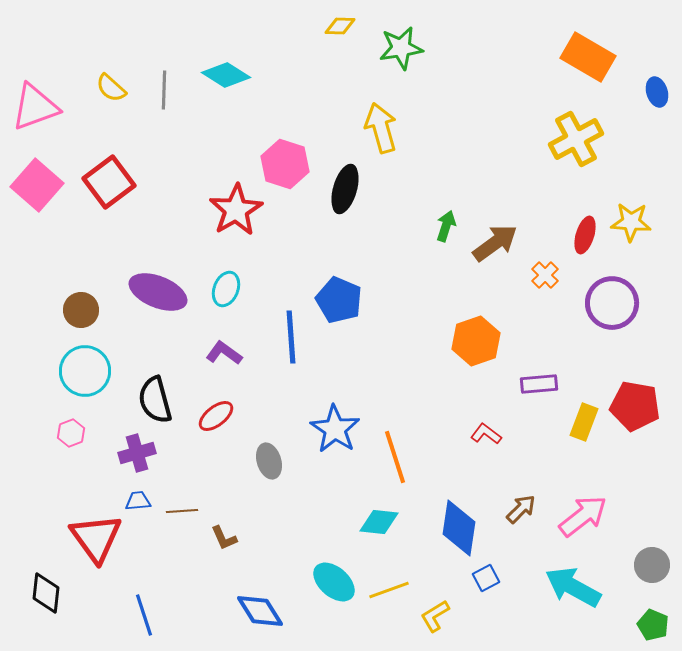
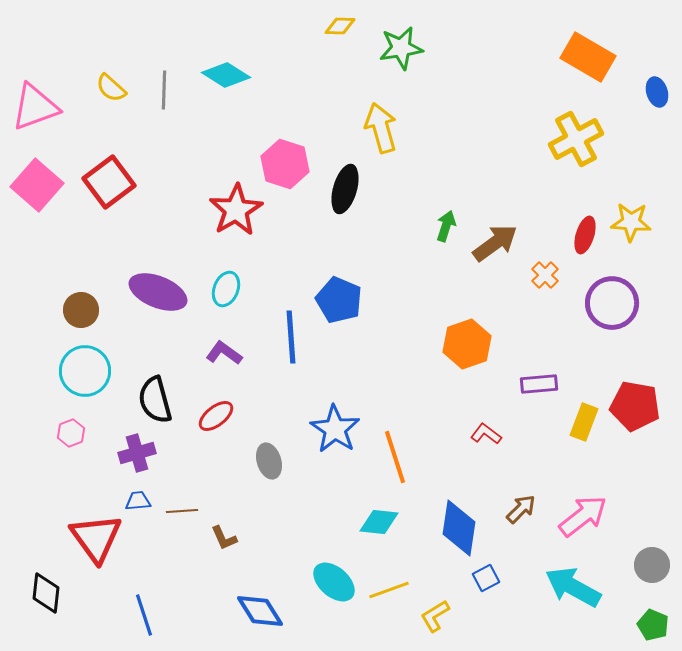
orange hexagon at (476, 341): moved 9 px left, 3 px down
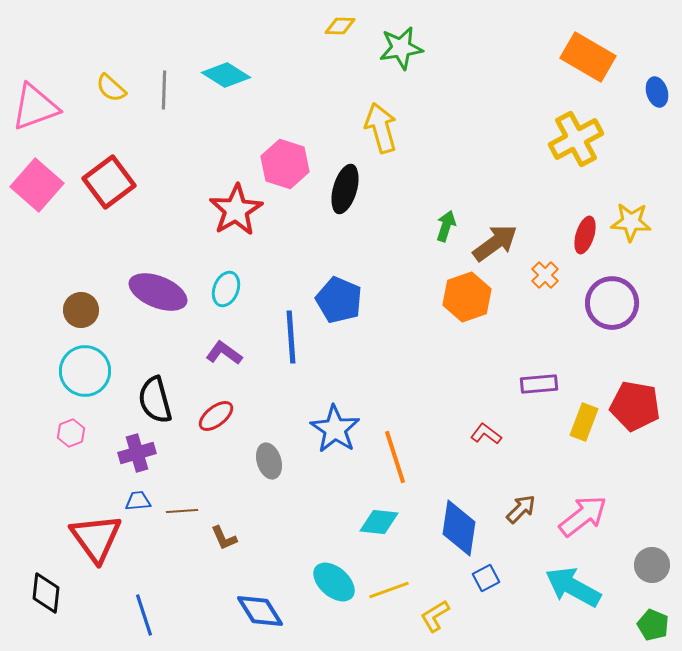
orange hexagon at (467, 344): moved 47 px up
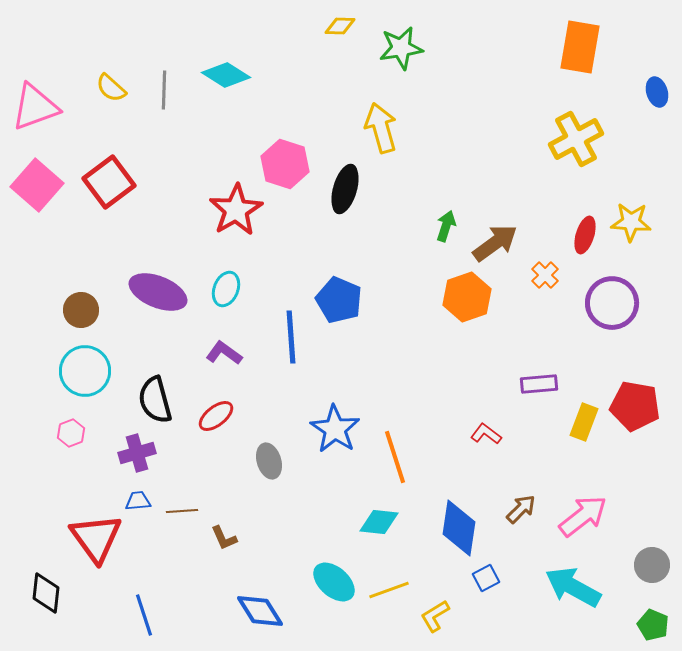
orange rectangle at (588, 57): moved 8 px left, 10 px up; rotated 70 degrees clockwise
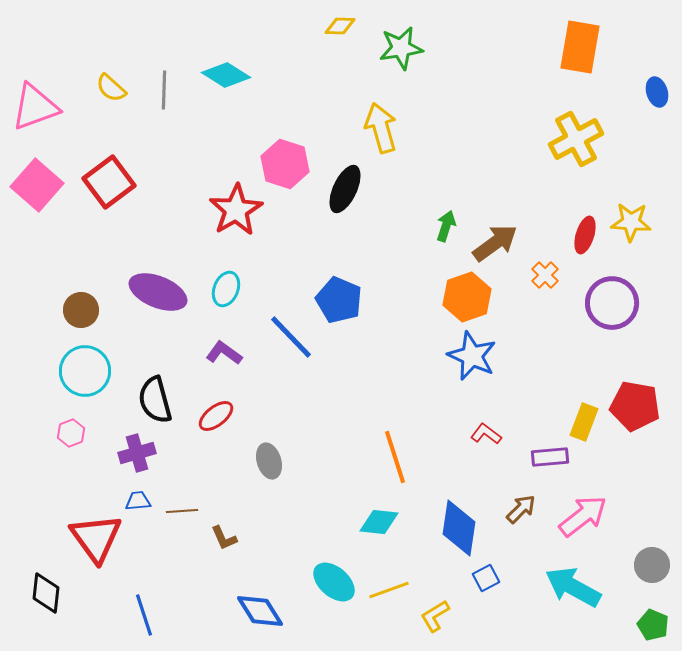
black ellipse at (345, 189): rotated 9 degrees clockwise
blue line at (291, 337): rotated 40 degrees counterclockwise
purple rectangle at (539, 384): moved 11 px right, 73 px down
blue star at (335, 429): moved 137 px right, 73 px up; rotated 9 degrees counterclockwise
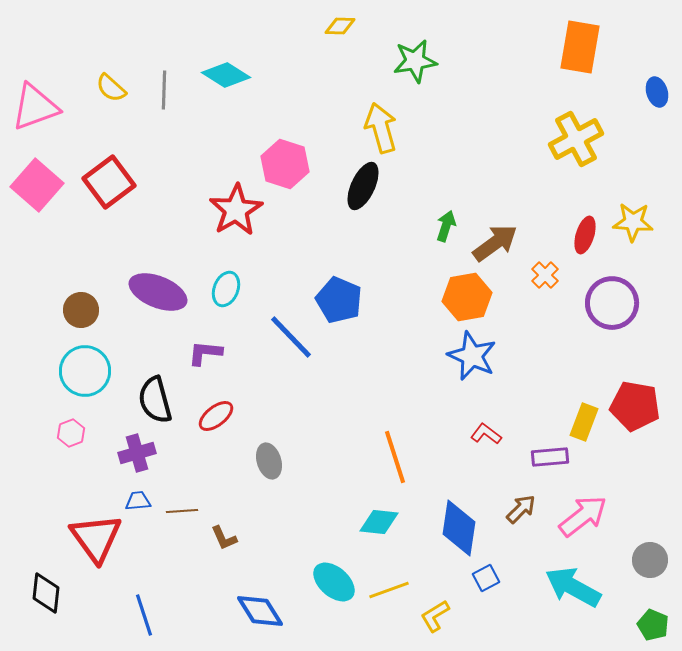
green star at (401, 48): moved 14 px right, 13 px down
black ellipse at (345, 189): moved 18 px right, 3 px up
yellow star at (631, 222): moved 2 px right
orange hexagon at (467, 297): rotated 9 degrees clockwise
purple L-shape at (224, 353): moved 19 px left; rotated 30 degrees counterclockwise
gray circle at (652, 565): moved 2 px left, 5 px up
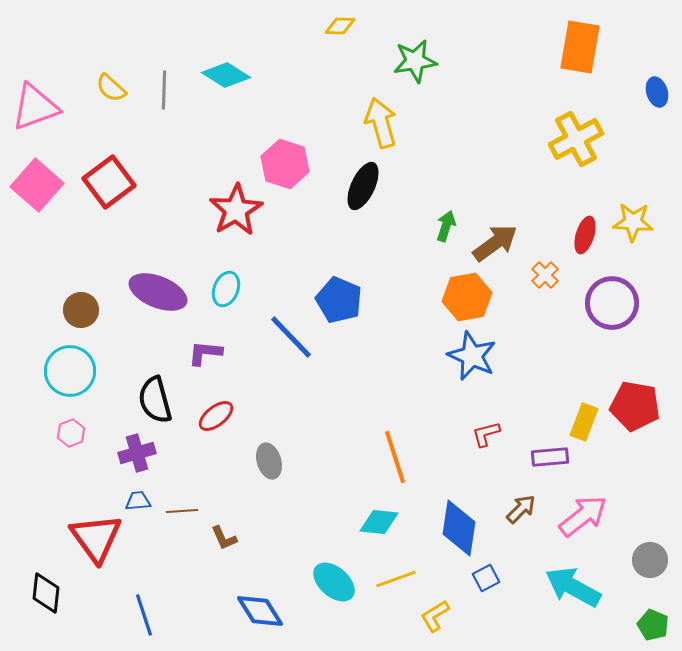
yellow arrow at (381, 128): moved 5 px up
cyan circle at (85, 371): moved 15 px left
red L-shape at (486, 434): rotated 52 degrees counterclockwise
yellow line at (389, 590): moved 7 px right, 11 px up
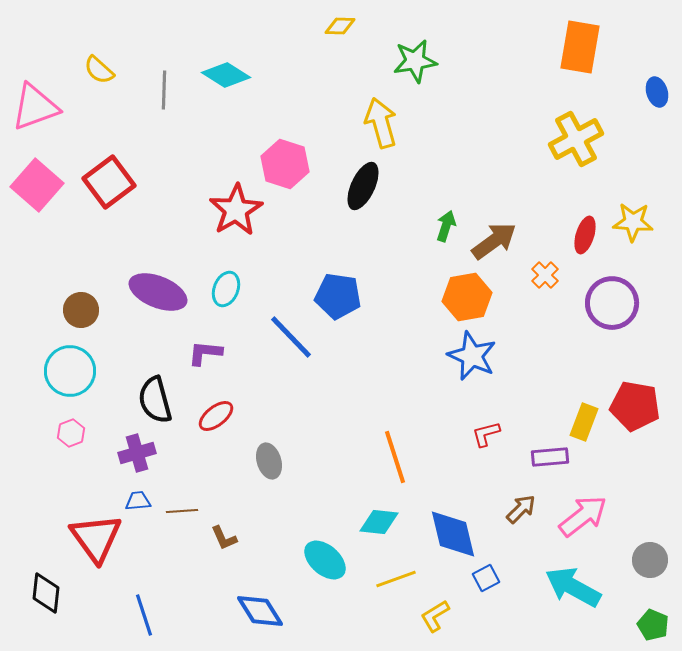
yellow semicircle at (111, 88): moved 12 px left, 18 px up
brown arrow at (495, 243): moved 1 px left, 2 px up
blue pentagon at (339, 300): moved 1 px left, 4 px up; rotated 15 degrees counterclockwise
blue diamond at (459, 528): moved 6 px left, 6 px down; rotated 22 degrees counterclockwise
cyan ellipse at (334, 582): moved 9 px left, 22 px up
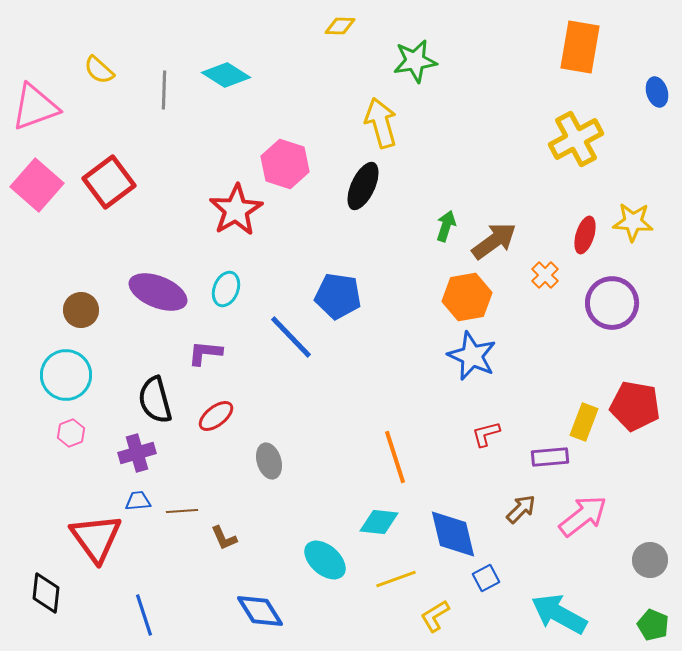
cyan circle at (70, 371): moved 4 px left, 4 px down
cyan arrow at (573, 587): moved 14 px left, 27 px down
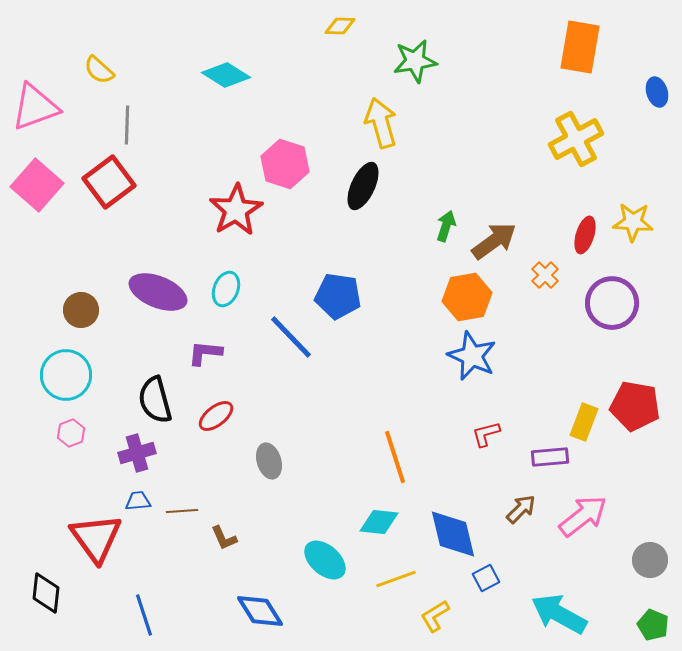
gray line at (164, 90): moved 37 px left, 35 px down
